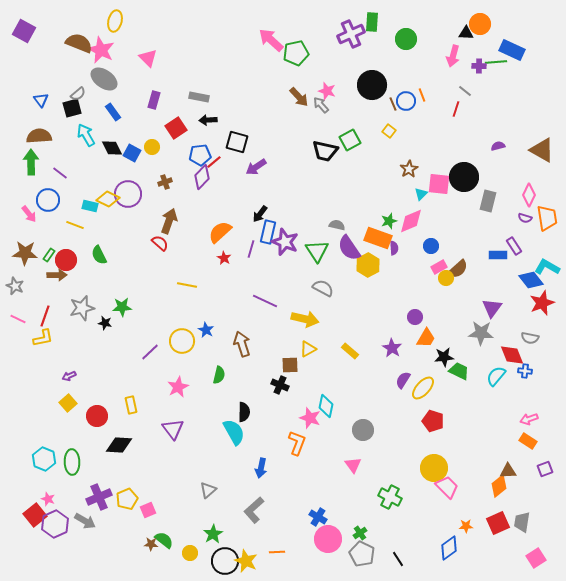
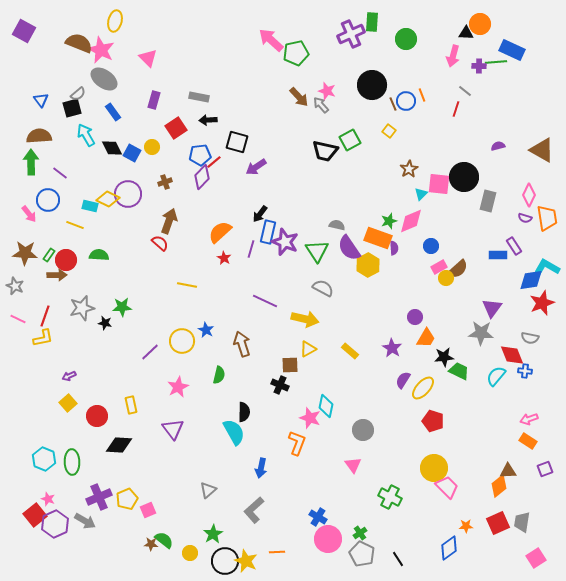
green semicircle at (99, 255): rotated 120 degrees clockwise
blue diamond at (531, 280): rotated 60 degrees counterclockwise
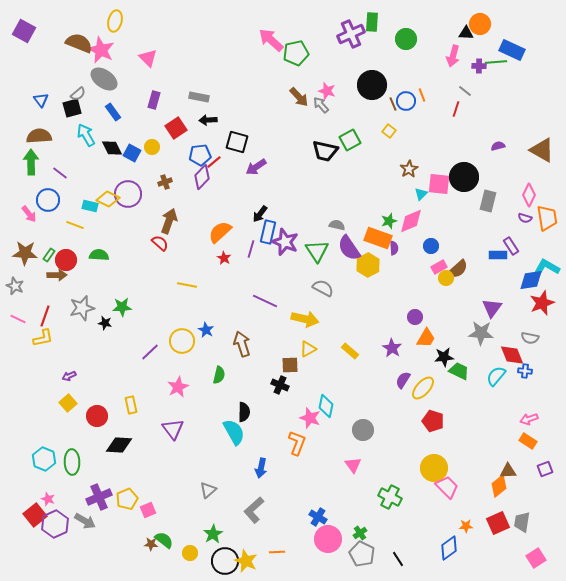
purple rectangle at (514, 246): moved 3 px left
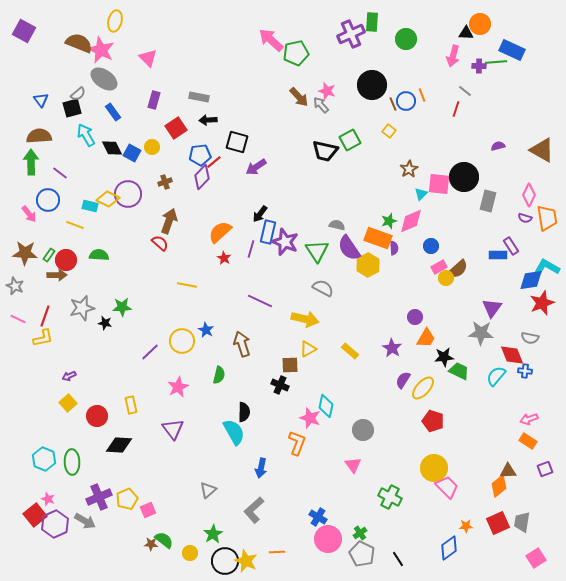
purple line at (265, 301): moved 5 px left
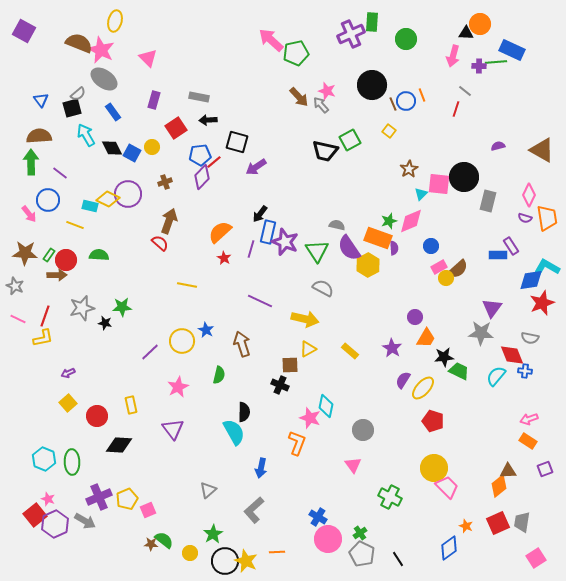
purple arrow at (69, 376): moved 1 px left, 3 px up
orange star at (466, 526): rotated 24 degrees clockwise
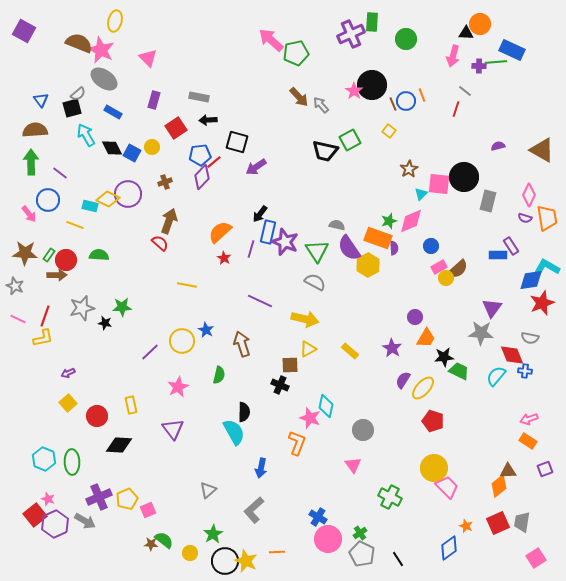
pink star at (327, 91): moved 27 px right; rotated 18 degrees clockwise
blue rectangle at (113, 112): rotated 24 degrees counterclockwise
brown semicircle at (39, 136): moved 4 px left, 6 px up
gray semicircle at (323, 288): moved 8 px left, 6 px up
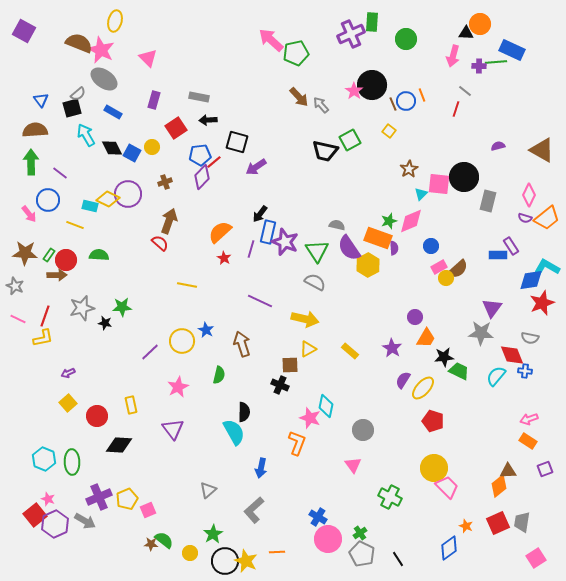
orange trapezoid at (547, 218): rotated 60 degrees clockwise
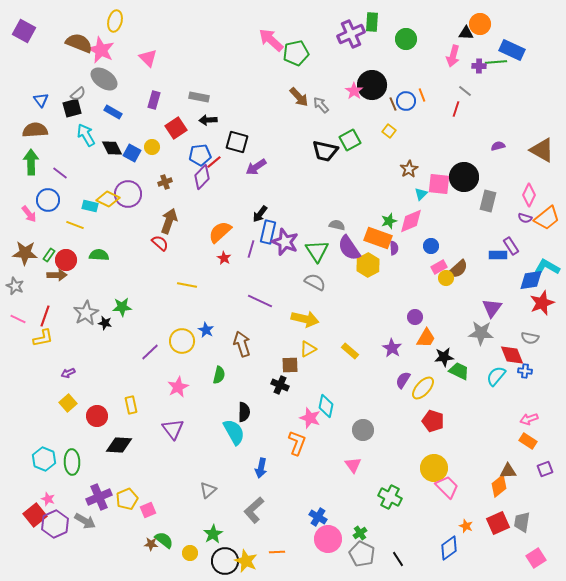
gray star at (82, 308): moved 4 px right, 5 px down; rotated 15 degrees counterclockwise
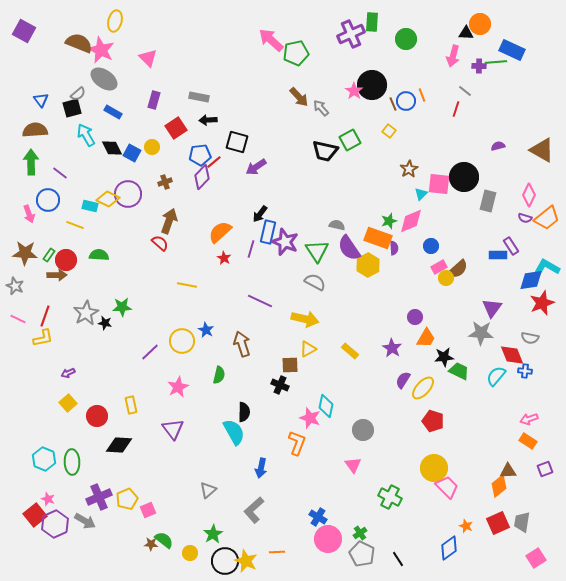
gray arrow at (321, 105): moved 3 px down
pink arrow at (29, 214): rotated 18 degrees clockwise
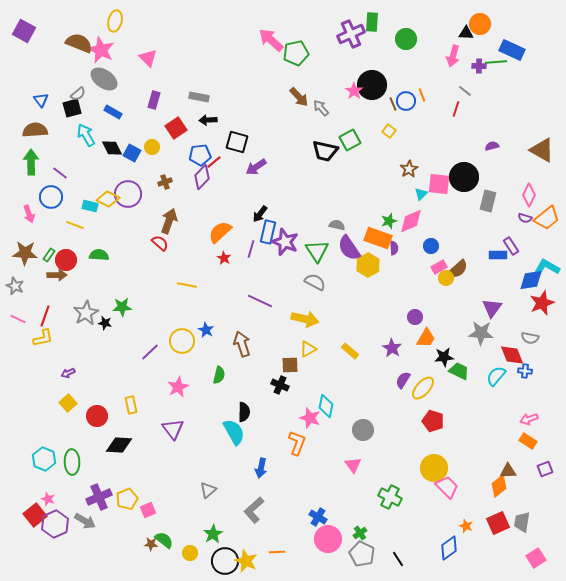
purple semicircle at (498, 146): moved 6 px left
blue circle at (48, 200): moved 3 px right, 3 px up
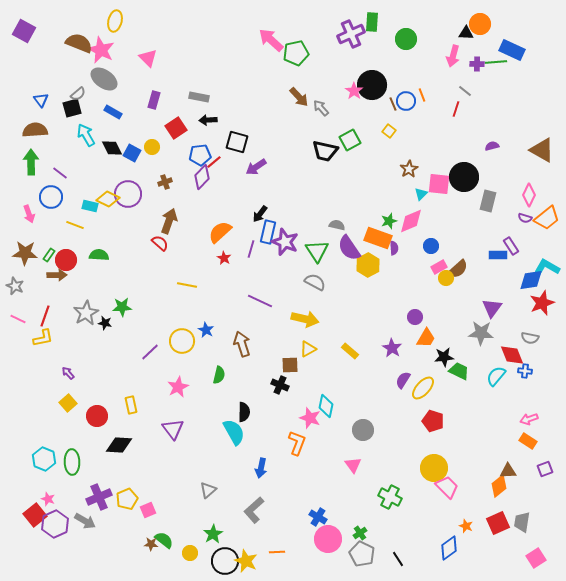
purple cross at (479, 66): moved 2 px left, 2 px up
purple arrow at (68, 373): rotated 72 degrees clockwise
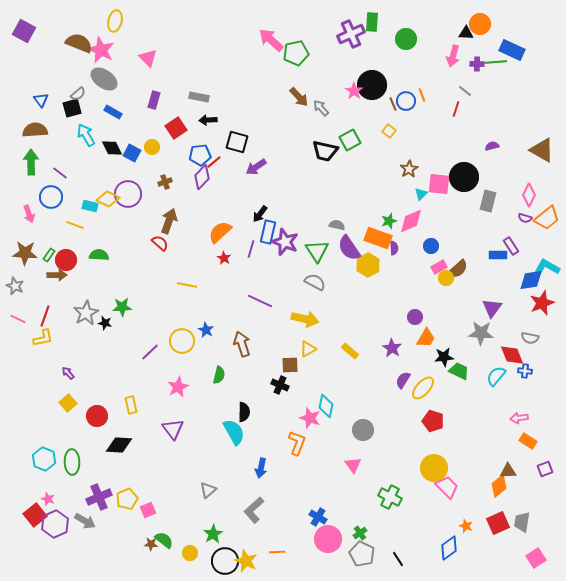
pink arrow at (529, 419): moved 10 px left, 1 px up; rotated 12 degrees clockwise
